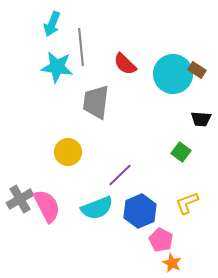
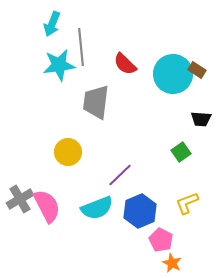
cyan star: moved 2 px right, 2 px up; rotated 16 degrees counterclockwise
green square: rotated 18 degrees clockwise
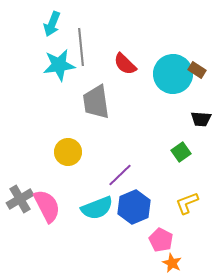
gray trapezoid: rotated 15 degrees counterclockwise
blue hexagon: moved 6 px left, 4 px up
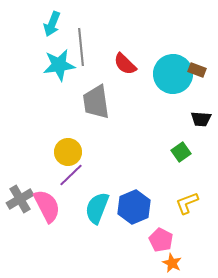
brown rectangle: rotated 12 degrees counterclockwise
purple line: moved 49 px left
cyan semicircle: rotated 132 degrees clockwise
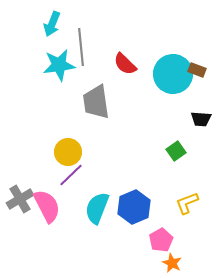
green square: moved 5 px left, 1 px up
pink pentagon: rotated 15 degrees clockwise
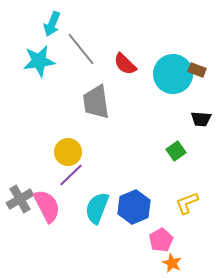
gray line: moved 2 px down; rotated 33 degrees counterclockwise
cyan star: moved 20 px left, 4 px up
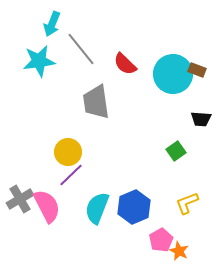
orange star: moved 7 px right, 12 px up
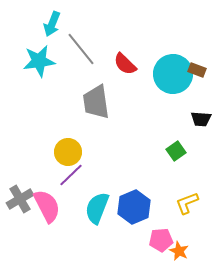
pink pentagon: rotated 25 degrees clockwise
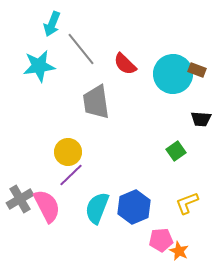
cyan star: moved 5 px down
